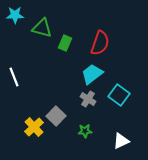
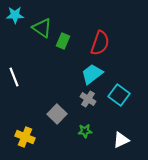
green triangle: rotated 20 degrees clockwise
green rectangle: moved 2 px left, 2 px up
gray square: moved 1 px right, 2 px up
yellow cross: moved 9 px left, 10 px down; rotated 24 degrees counterclockwise
white triangle: moved 1 px up
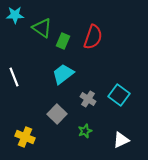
red semicircle: moved 7 px left, 6 px up
cyan trapezoid: moved 29 px left
green star: rotated 16 degrees counterclockwise
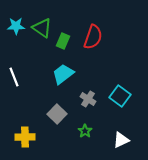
cyan star: moved 1 px right, 11 px down
cyan square: moved 1 px right, 1 px down
green star: rotated 16 degrees counterclockwise
yellow cross: rotated 24 degrees counterclockwise
